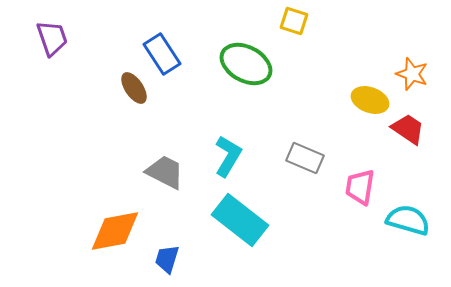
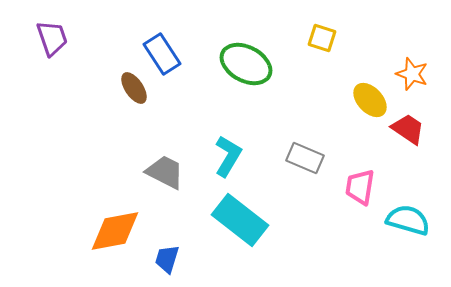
yellow square: moved 28 px right, 17 px down
yellow ellipse: rotated 27 degrees clockwise
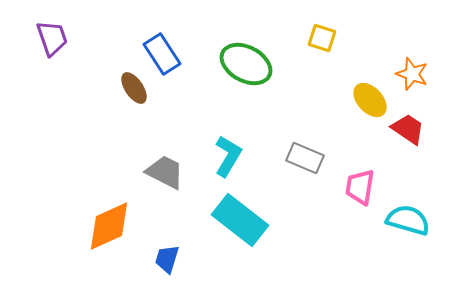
orange diamond: moved 6 px left, 5 px up; rotated 14 degrees counterclockwise
